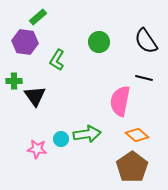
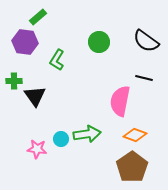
black semicircle: rotated 20 degrees counterclockwise
orange diamond: moved 2 px left; rotated 20 degrees counterclockwise
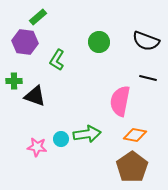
black semicircle: rotated 16 degrees counterclockwise
black line: moved 4 px right
black triangle: rotated 35 degrees counterclockwise
orange diamond: rotated 10 degrees counterclockwise
pink star: moved 2 px up
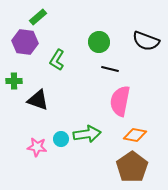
black line: moved 38 px left, 9 px up
black triangle: moved 3 px right, 4 px down
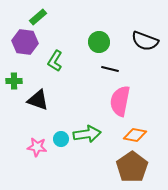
black semicircle: moved 1 px left
green L-shape: moved 2 px left, 1 px down
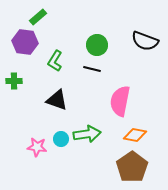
green circle: moved 2 px left, 3 px down
black line: moved 18 px left
black triangle: moved 19 px right
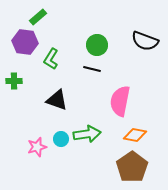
green L-shape: moved 4 px left, 2 px up
pink star: rotated 24 degrees counterclockwise
